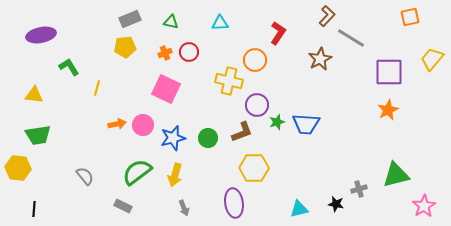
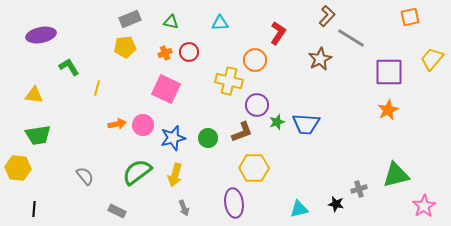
gray rectangle at (123, 206): moved 6 px left, 5 px down
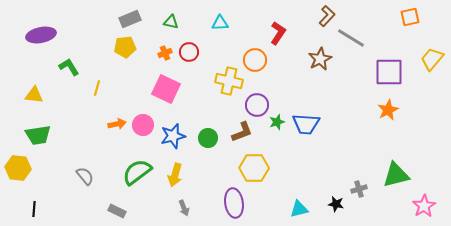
blue star at (173, 138): moved 2 px up
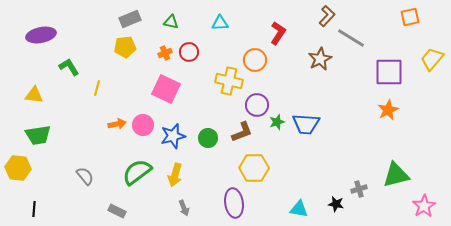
cyan triangle at (299, 209): rotated 24 degrees clockwise
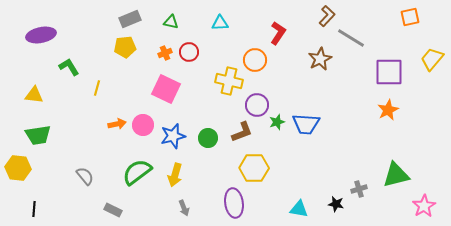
gray rectangle at (117, 211): moved 4 px left, 1 px up
